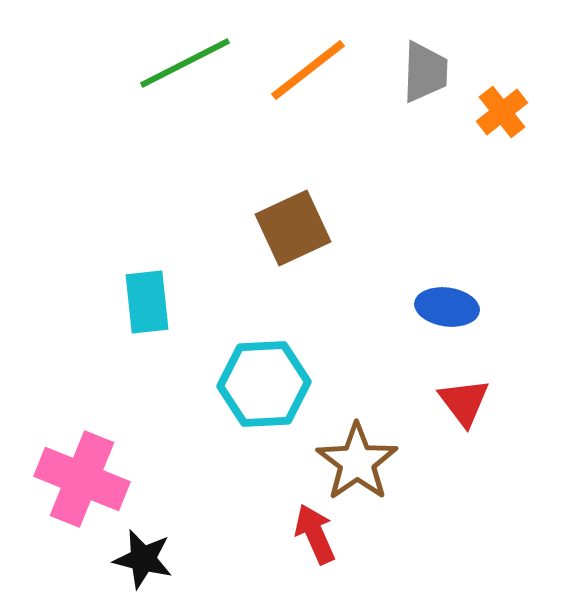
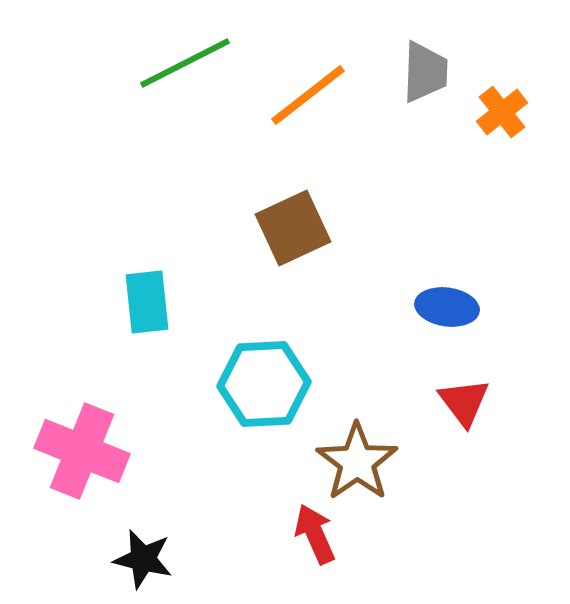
orange line: moved 25 px down
pink cross: moved 28 px up
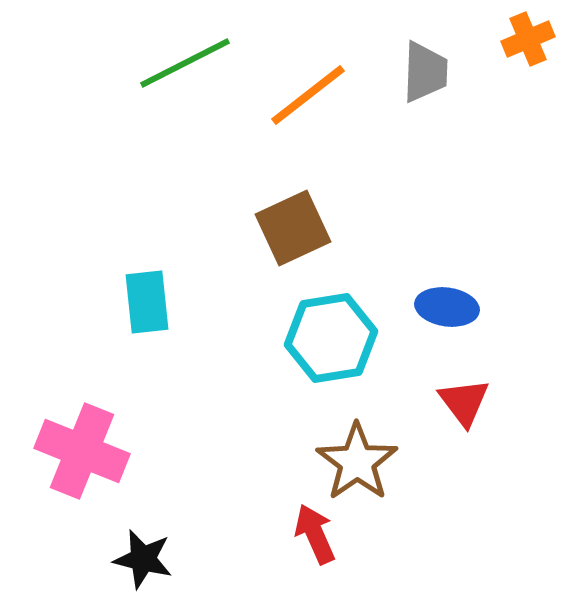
orange cross: moved 26 px right, 73 px up; rotated 15 degrees clockwise
cyan hexagon: moved 67 px right, 46 px up; rotated 6 degrees counterclockwise
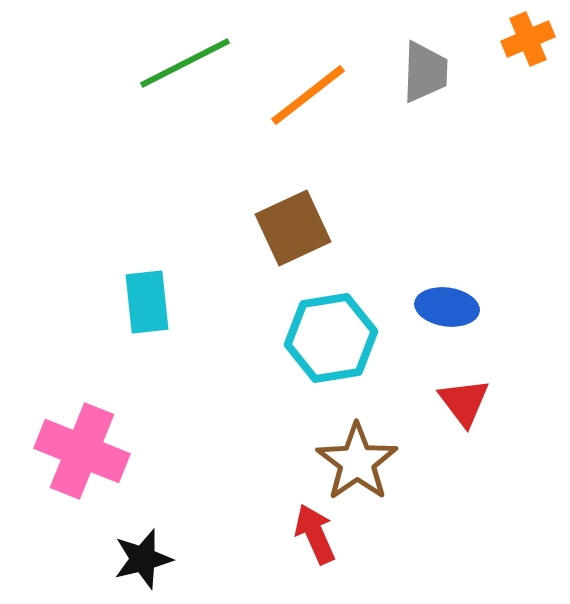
black star: rotated 28 degrees counterclockwise
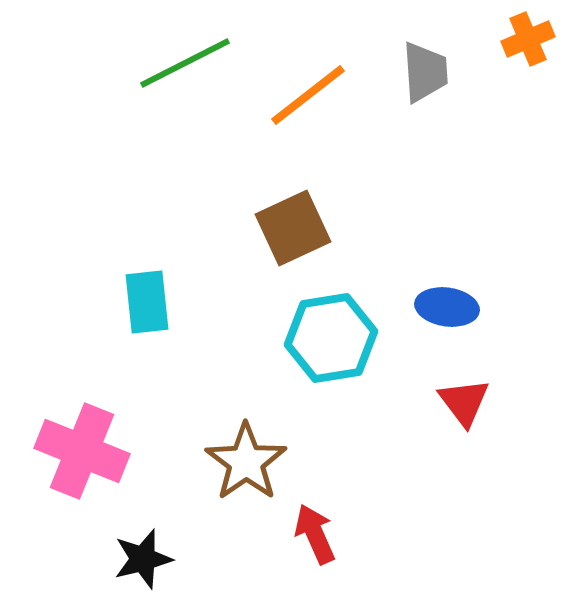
gray trapezoid: rotated 6 degrees counterclockwise
brown star: moved 111 px left
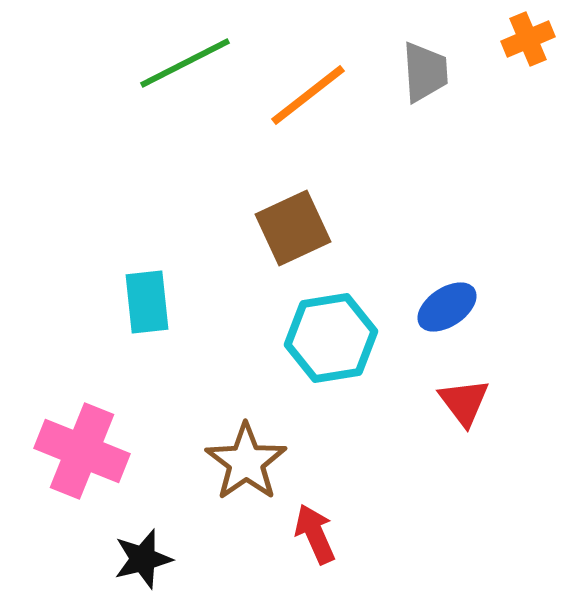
blue ellipse: rotated 42 degrees counterclockwise
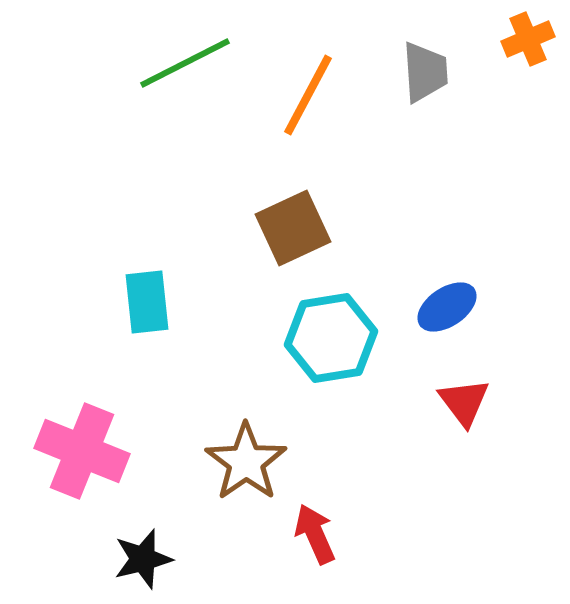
orange line: rotated 24 degrees counterclockwise
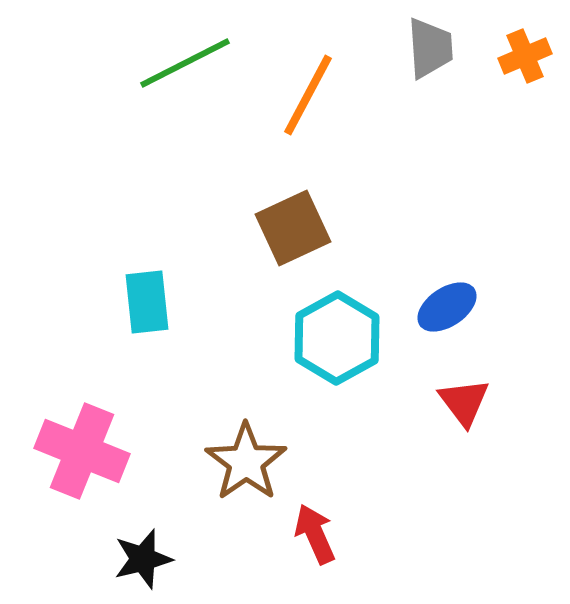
orange cross: moved 3 px left, 17 px down
gray trapezoid: moved 5 px right, 24 px up
cyan hexagon: moved 6 px right; rotated 20 degrees counterclockwise
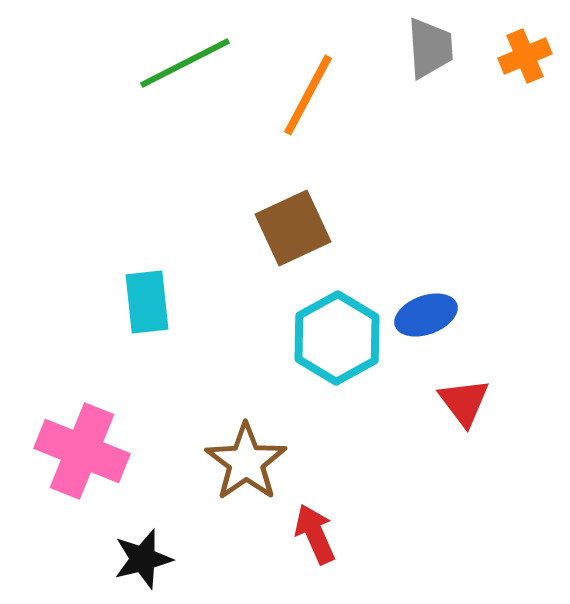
blue ellipse: moved 21 px left, 8 px down; rotated 14 degrees clockwise
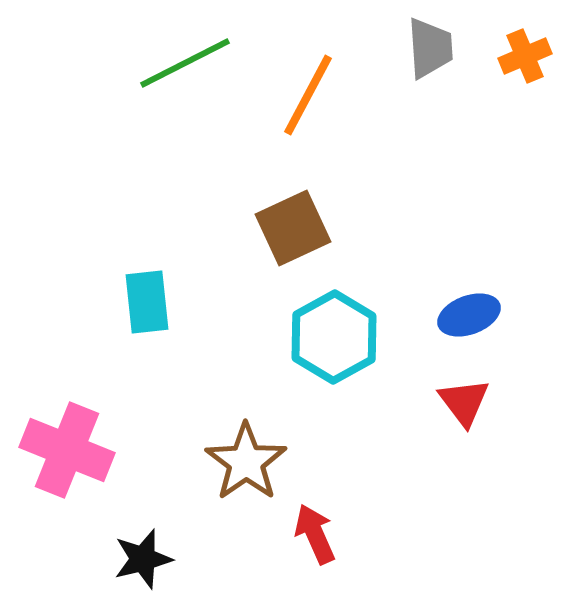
blue ellipse: moved 43 px right
cyan hexagon: moved 3 px left, 1 px up
pink cross: moved 15 px left, 1 px up
